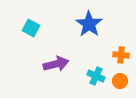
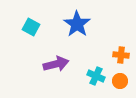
blue star: moved 12 px left
cyan square: moved 1 px up
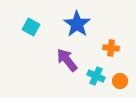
orange cross: moved 10 px left, 7 px up
purple arrow: moved 11 px right, 4 px up; rotated 115 degrees counterclockwise
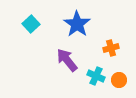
cyan square: moved 3 px up; rotated 18 degrees clockwise
orange cross: rotated 21 degrees counterclockwise
orange circle: moved 1 px left, 1 px up
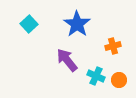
cyan square: moved 2 px left
orange cross: moved 2 px right, 2 px up
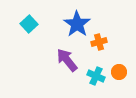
orange cross: moved 14 px left, 4 px up
orange circle: moved 8 px up
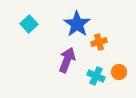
purple arrow: rotated 60 degrees clockwise
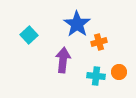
cyan square: moved 11 px down
purple arrow: moved 4 px left; rotated 15 degrees counterclockwise
cyan cross: rotated 18 degrees counterclockwise
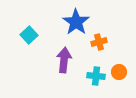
blue star: moved 1 px left, 2 px up
purple arrow: moved 1 px right
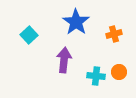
orange cross: moved 15 px right, 8 px up
